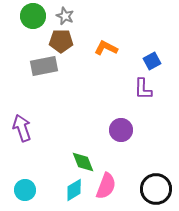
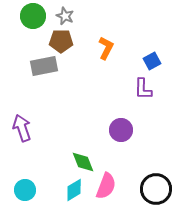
orange L-shape: rotated 90 degrees clockwise
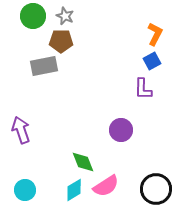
orange L-shape: moved 49 px right, 14 px up
purple arrow: moved 1 px left, 2 px down
pink semicircle: rotated 36 degrees clockwise
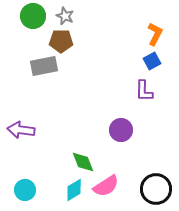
purple L-shape: moved 1 px right, 2 px down
purple arrow: rotated 64 degrees counterclockwise
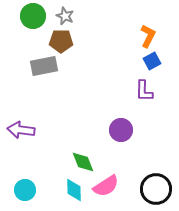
orange L-shape: moved 7 px left, 2 px down
cyan diamond: rotated 60 degrees counterclockwise
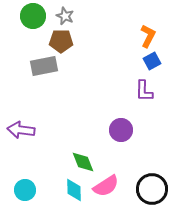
black circle: moved 4 px left
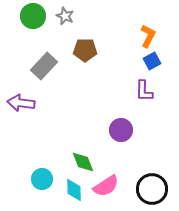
brown pentagon: moved 24 px right, 9 px down
gray rectangle: rotated 36 degrees counterclockwise
purple arrow: moved 27 px up
cyan circle: moved 17 px right, 11 px up
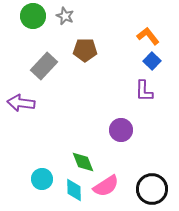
orange L-shape: rotated 65 degrees counterclockwise
blue square: rotated 18 degrees counterclockwise
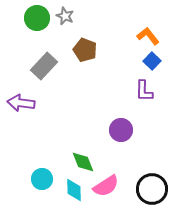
green circle: moved 4 px right, 2 px down
brown pentagon: rotated 20 degrees clockwise
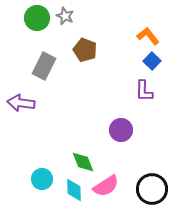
gray rectangle: rotated 16 degrees counterclockwise
